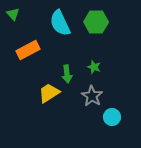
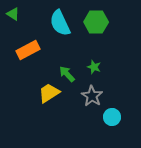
green triangle: rotated 16 degrees counterclockwise
green arrow: rotated 144 degrees clockwise
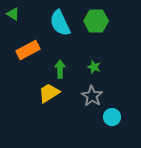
green hexagon: moved 1 px up
green arrow: moved 7 px left, 5 px up; rotated 42 degrees clockwise
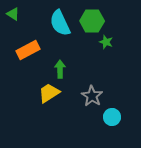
green hexagon: moved 4 px left
green star: moved 12 px right, 25 px up
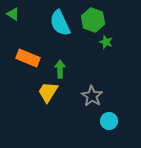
green hexagon: moved 1 px right, 1 px up; rotated 20 degrees clockwise
orange rectangle: moved 8 px down; rotated 50 degrees clockwise
yellow trapezoid: moved 1 px left, 1 px up; rotated 25 degrees counterclockwise
cyan circle: moved 3 px left, 4 px down
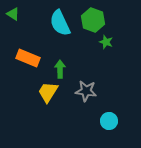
gray star: moved 6 px left, 5 px up; rotated 25 degrees counterclockwise
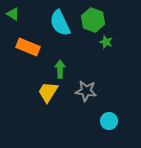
orange rectangle: moved 11 px up
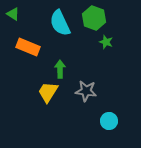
green hexagon: moved 1 px right, 2 px up
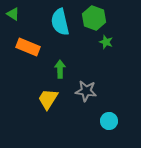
cyan semicircle: moved 1 px up; rotated 12 degrees clockwise
yellow trapezoid: moved 7 px down
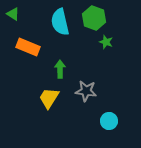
yellow trapezoid: moved 1 px right, 1 px up
